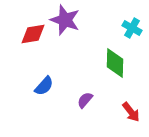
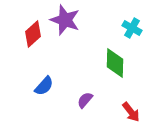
red diamond: rotated 32 degrees counterclockwise
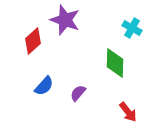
red diamond: moved 7 px down
purple semicircle: moved 7 px left, 7 px up
red arrow: moved 3 px left
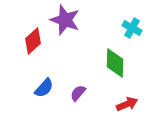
blue semicircle: moved 2 px down
red arrow: moved 1 px left, 8 px up; rotated 75 degrees counterclockwise
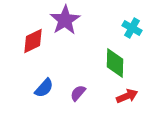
purple star: rotated 20 degrees clockwise
red diamond: rotated 16 degrees clockwise
red arrow: moved 8 px up
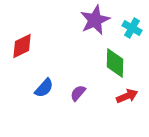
purple star: moved 30 px right; rotated 8 degrees clockwise
red diamond: moved 11 px left, 5 px down
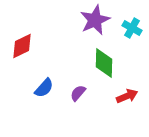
green diamond: moved 11 px left
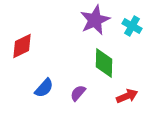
cyan cross: moved 2 px up
